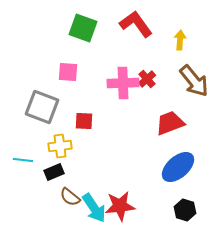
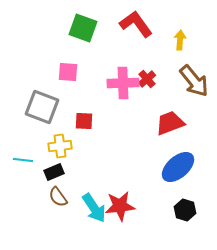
brown semicircle: moved 12 px left; rotated 15 degrees clockwise
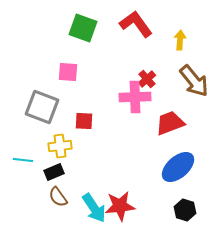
pink cross: moved 12 px right, 14 px down
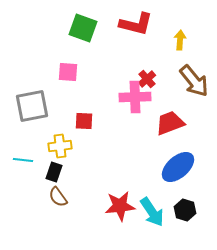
red L-shape: rotated 140 degrees clockwise
gray square: moved 10 px left, 1 px up; rotated 32 degrees counterclockwise
black rectangle: rotated 48 degrees counterclockwise
cyan arrow: moved 58 px right, 4 px down
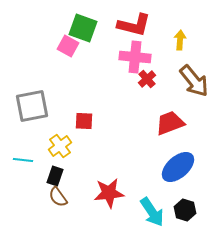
red L-shape: moved 2 px left, 1 px down
pink square: moved 26 px up; rotated 25 degrees clockwise
pink cross: moved 40 px up; rotated 8 degrees clockwise
yellow cross: rotated 30 degrees counterclockwise
black rectangle: moved 1 px right, 4 px down
red star: moved 11 px left, 13 px up
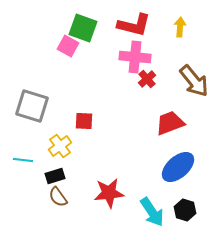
yellow arrow: moved 13 px up
gray square: rotated 28 degrees clockwise
black rectangle: rotated 54 degrees clockwise
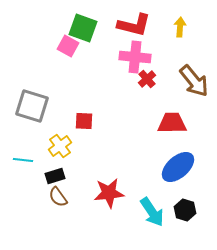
red trapezoid: moved 2 px right; rotated 20 degrees clockwise
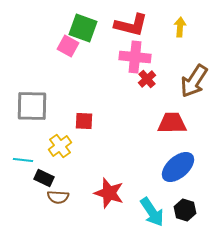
red L-shape: moved 3 px left
brown arrow: rotated 72 degrees clockwise
gray square: rotated 16 degrees counterclockwise
black rectangle: moved 11 px left, 2 px down; rotated 42 degrees clockwise
red star: rotated 24 degrees clockwise
brown semicircle: rotated 50 degrees counterclockwise
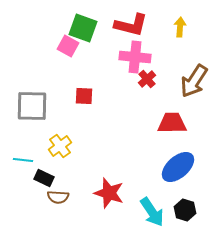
red square: moved 25 px up
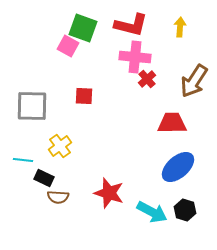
cyan arrow: rotated 28 degrees counterclockwise
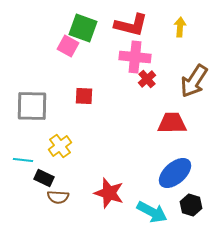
blue ellipse: moved 3 px left, 6 px down
black hexagon: moved 6 px right, 5 px up
